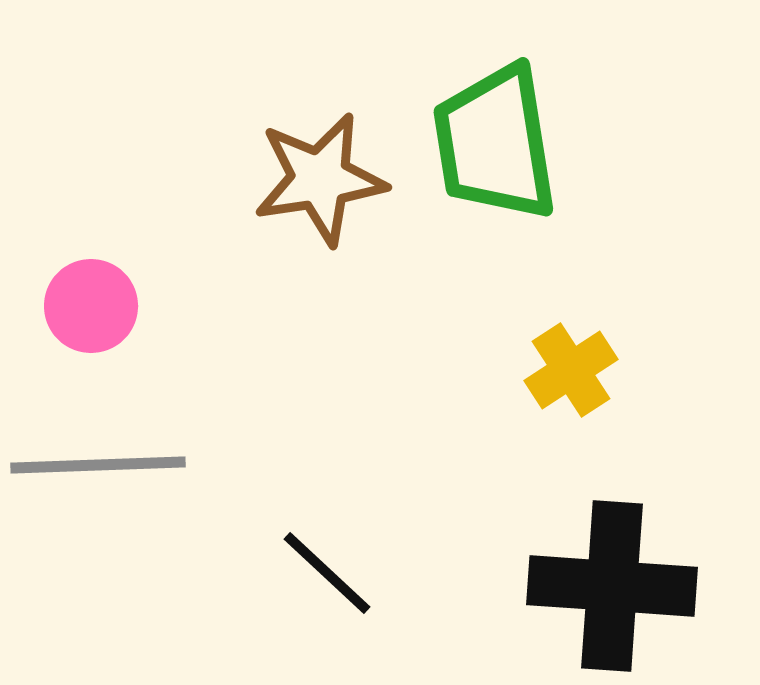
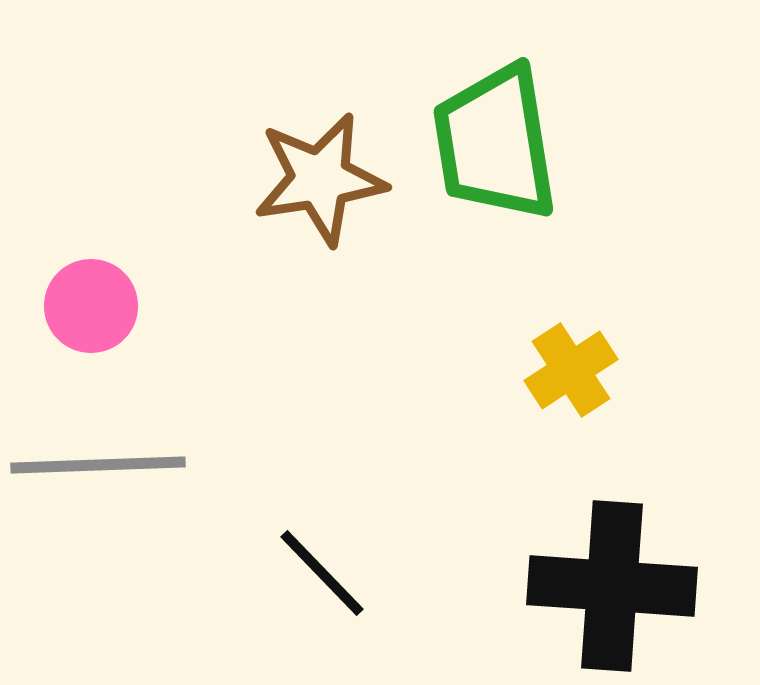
black line: moved 5 px left; rotated 3 degrees clockwise
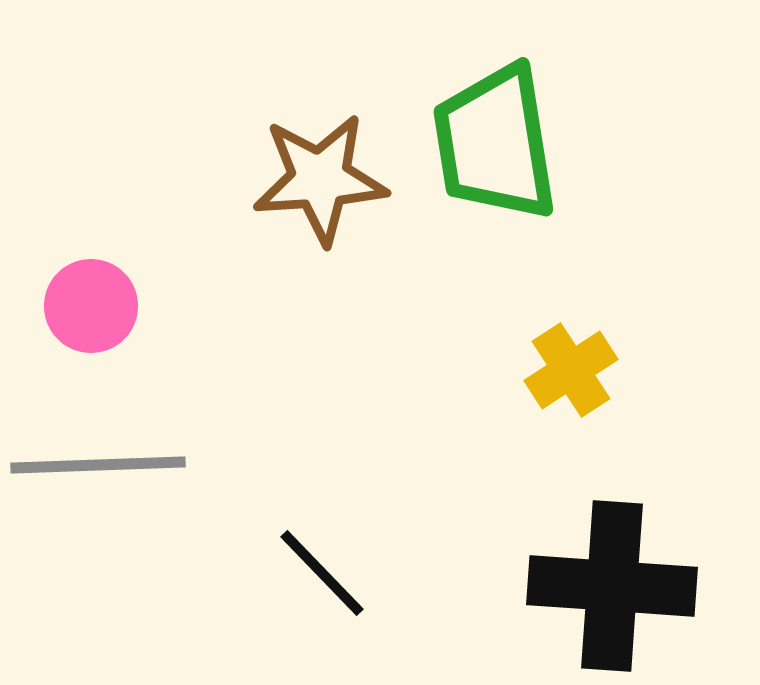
brown star: rotated 5 degrees clockwise
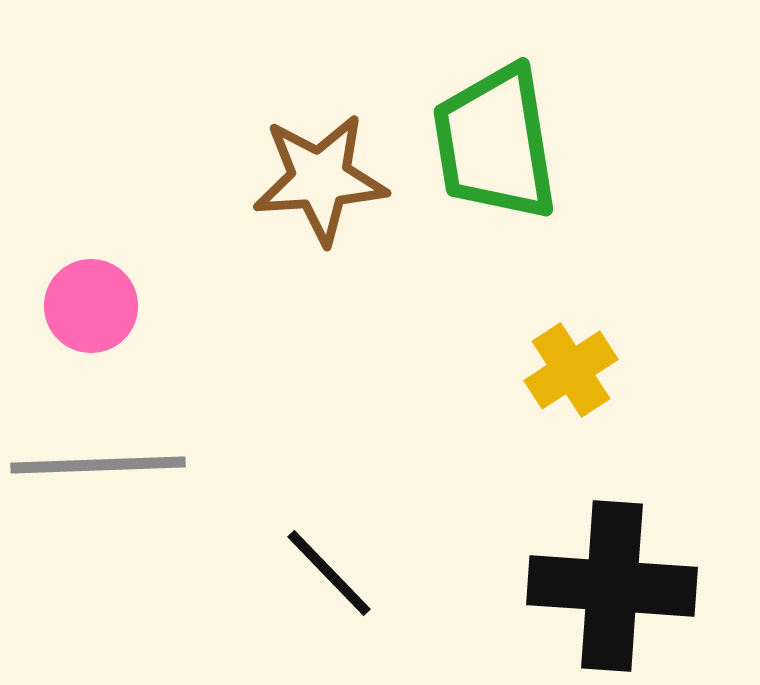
black line: moved 7 px right
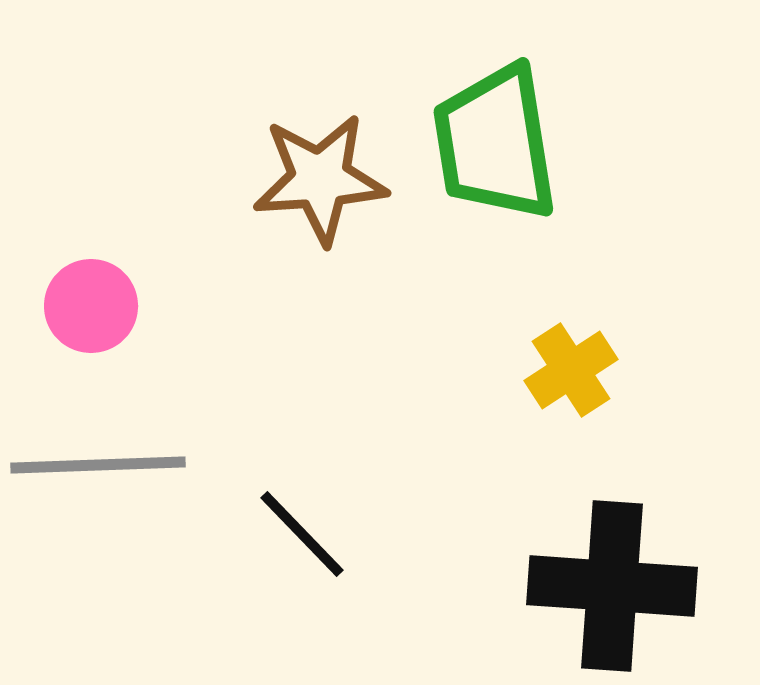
black line: moved 27 px left, 39 px up
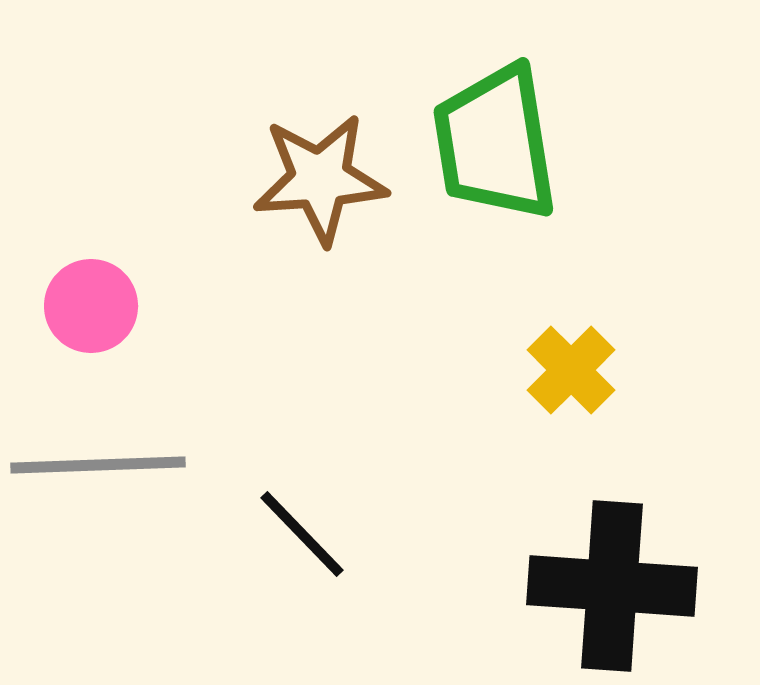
yellow cross: rotated 12 degrees counterclockwise
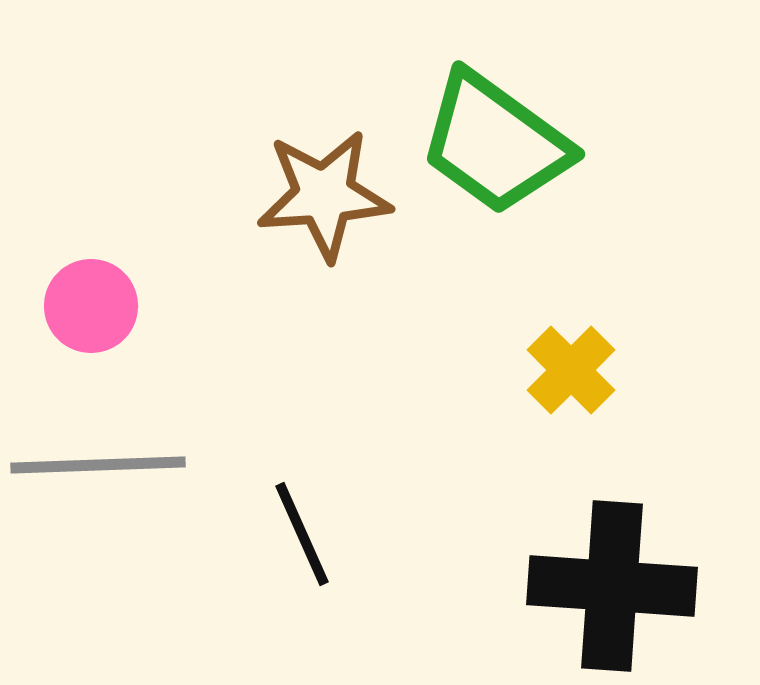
green trapezoid: rotated 45 degrees counterclockwise
brown star: moved 4 px right, 16 px down
black line: rotated 20 degrees clockwise
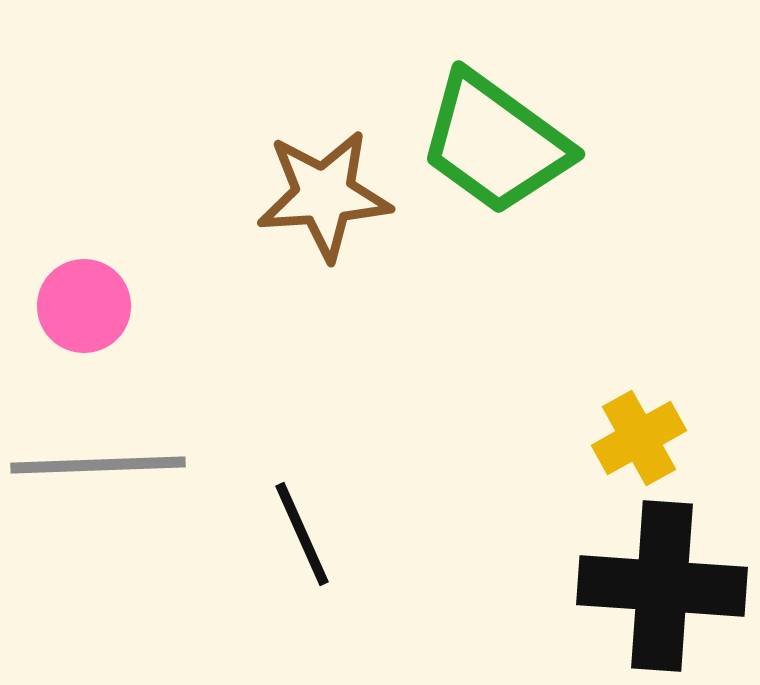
pink circle: moved 7 px left
yellow cross: moved 68 px right, 68 px down; rotated 16 degrees clockwise
black cross: moved 50 px right
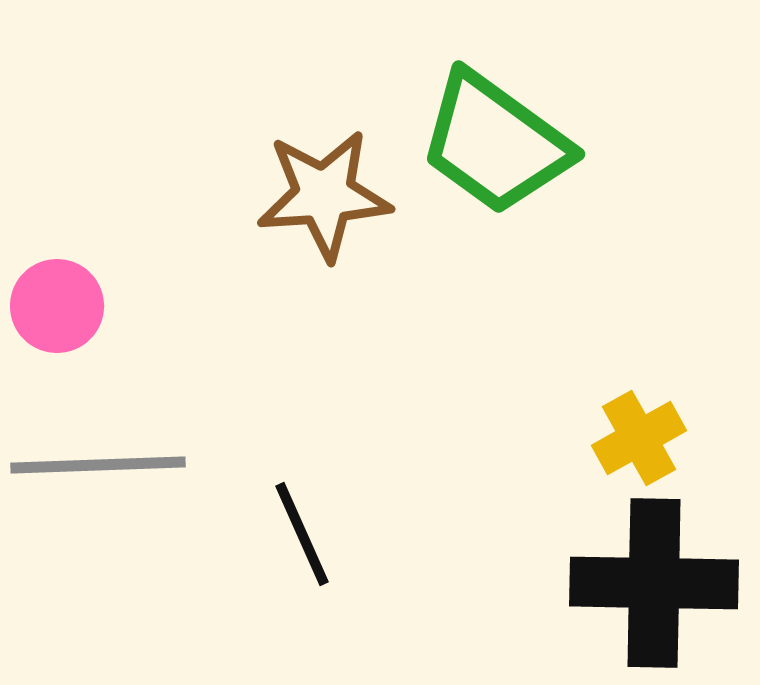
pink circle: moved 27 px left
black cross: moved 8 px left, 3 px up; rotated 3 degrees counterclockwise
